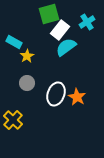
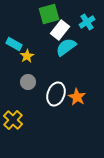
cyan rectangle: moved 2 px down
gray circle: moved 1 px right, 1 px up
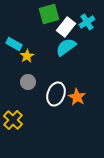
white rectangle: moved 6 px right, 3 px up
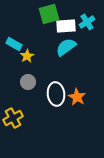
white rectangle: moved 1 px up; rotated 48 degrees clockwise
white ellipse: rotated 25 degrees counterclockwise
yellow cross: moved 2 px up; rotated 18 degrees clockwise
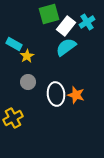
white rectangle: rotated 48 degrees counterclockwise
orange star: moved 1 px left, 2 px up; rotated 12 degrees counterclockwise
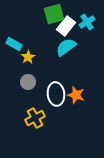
green square: moved 5 px right
yellow star: moved 1 px right, 1 px down
yellow cross: moved 22 px right
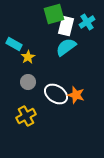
white rectangle: rotated 24 degrees counterclockwise
white ellipse: rotated 50 degrees counterclockwise
yellow cross: moved 9 px left, 2 px up
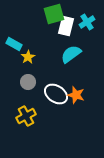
cyan semicircle: moved 5 px right, 7 px down
